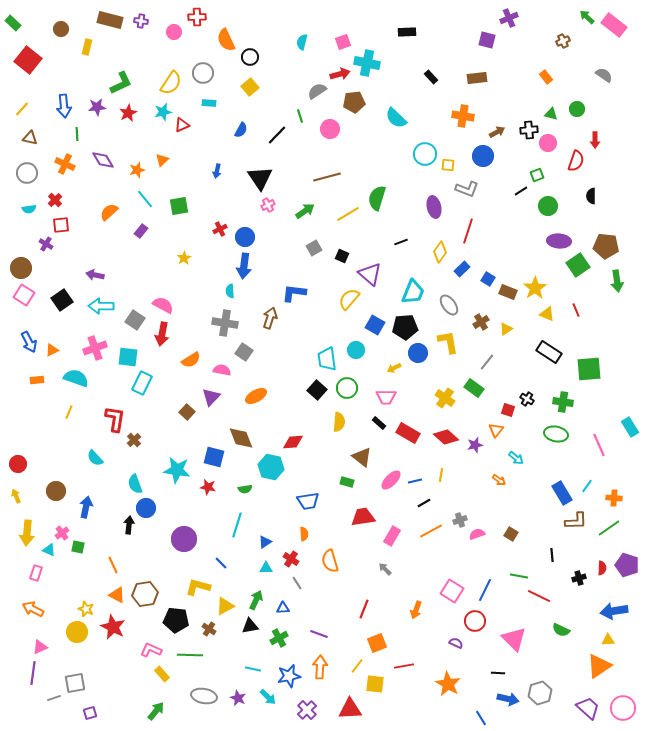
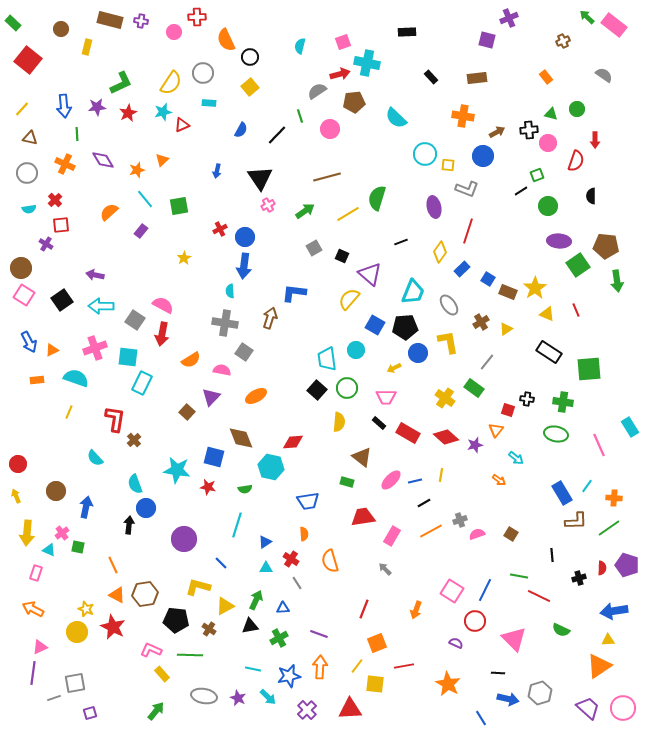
cyan semicircle at (302, 42): moved 2 px left, 4 px down
black cross at (527, 399): rotated 24 degrees counterclockwise
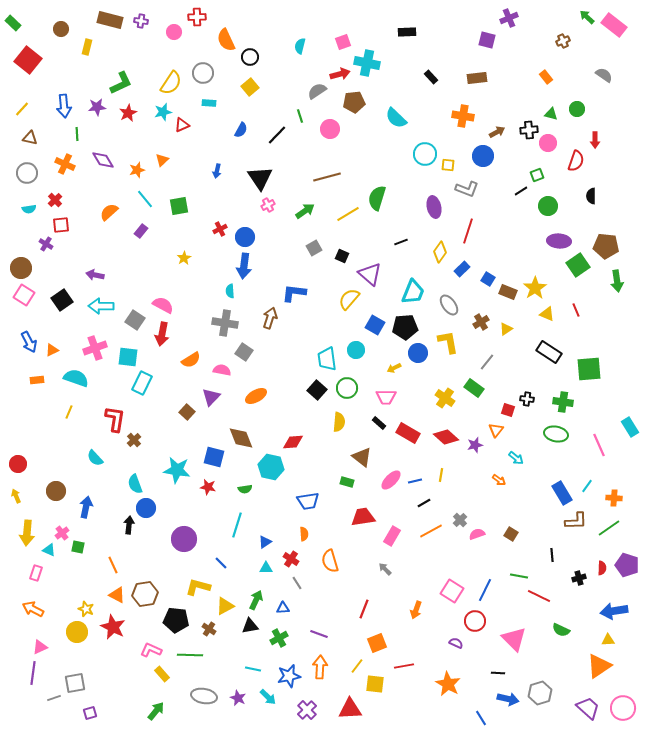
gray cross at (460, 520): rotated 24 degrees counterclockwise
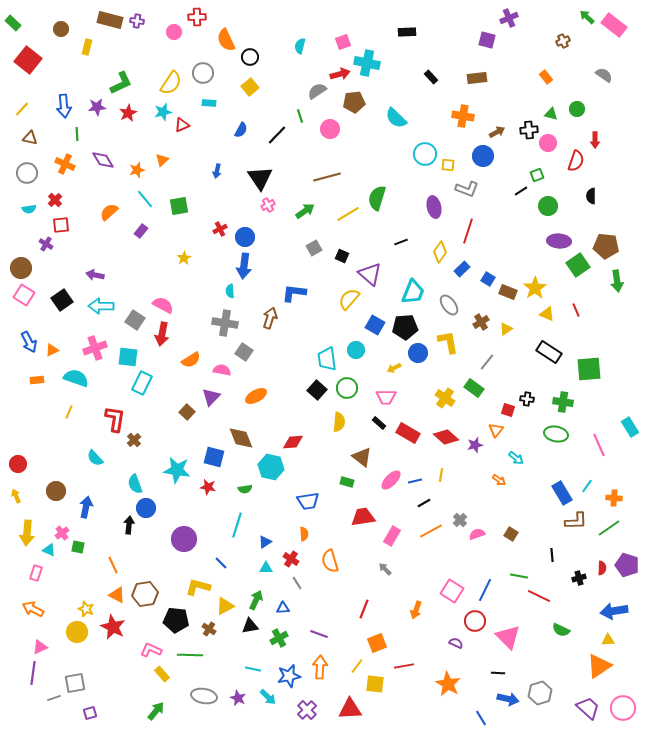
purple cross at (141, 21): moved 4 px left
pink triangle at (514, 639): moved 6 px left, 2 px up
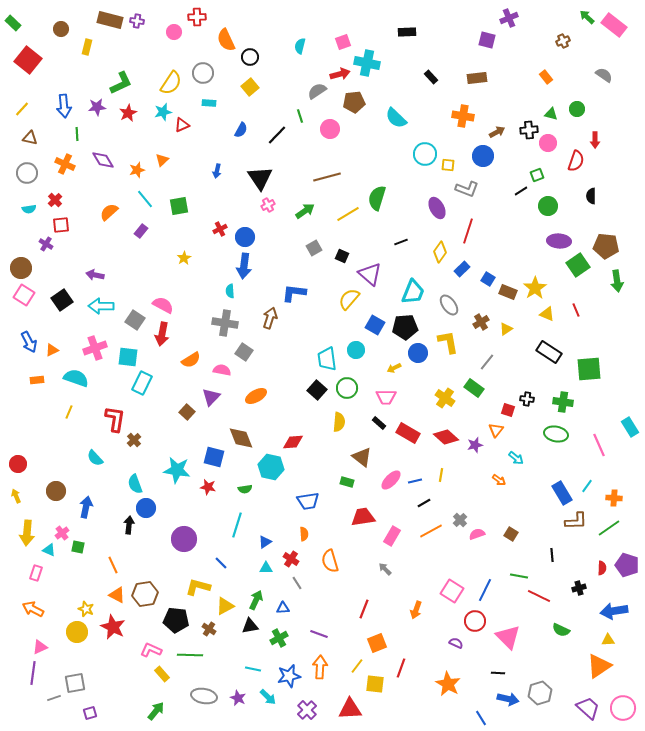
purple ellipse at (434, 207): moved 3 px right, 1 px down; rotated 15 degrees counterclockwise
black cross at (579, 578): moved 10 px down
red line at (404, 666): moved 3 px left, 2 px down; rotated 60 degrees counterclockwise
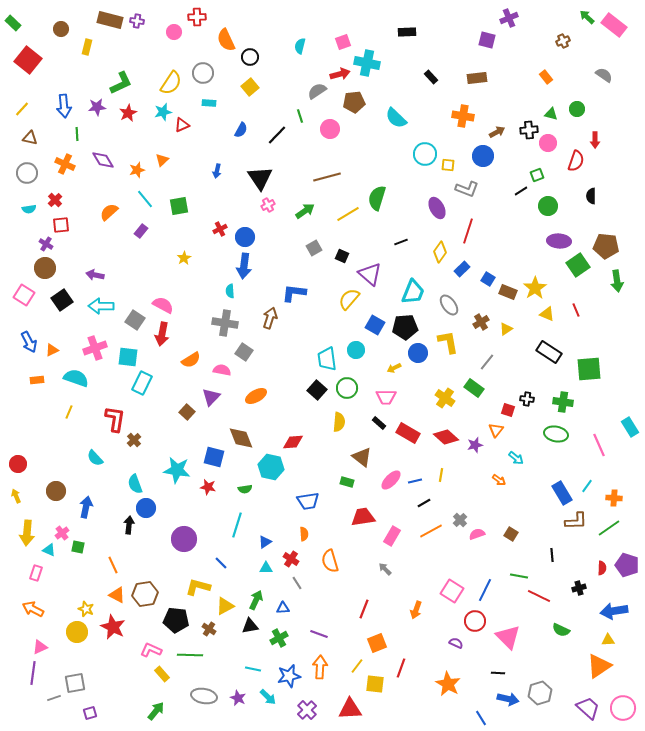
brown circle at (21, 268): moved 24 px right
